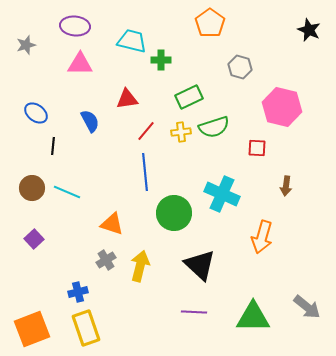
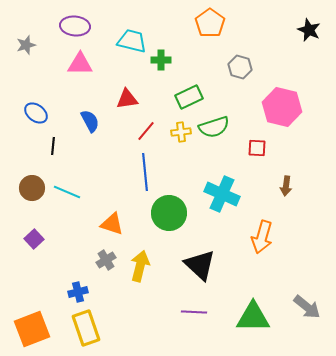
green circle: moved 5 px left
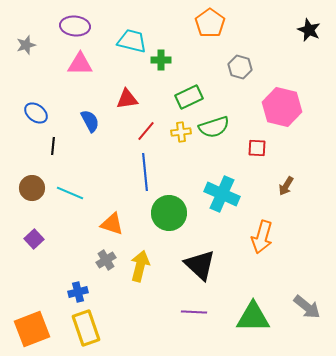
brown arrow: rotated 24 degrees clockwise
cyan line: moved 3 px right, 1 px down
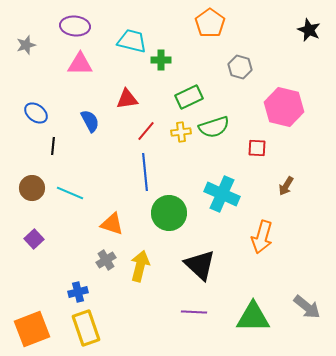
pink hexagon: moved 2 px right
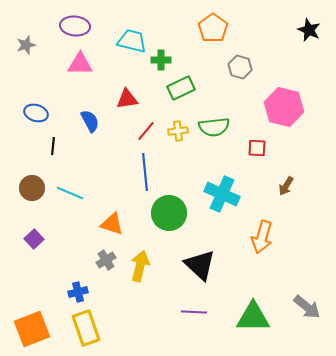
orange pentagon: moved 3 px right, 5 px down
green rectangle: moved 8 px left, 9 px up
blue ellipse: rotated 20 degrees counterclockwise
green semicircle: rotated 12 degrees clockwise
yellow cross: moved 3 px left, 1 px up
